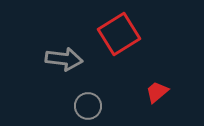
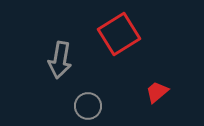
gray arrow: moved 4 px left, 1 px down; rotated 93 degrees clockwise
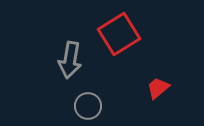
gray arrow: moved 10 px right
red trapezoid: moved 1 px right, 4 px up
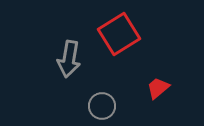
gray arrow: moved 1 px left, 1 px up
gray circle: moved 14 px right
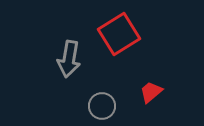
red trapezoid: moved 7 px left, 4 px down
